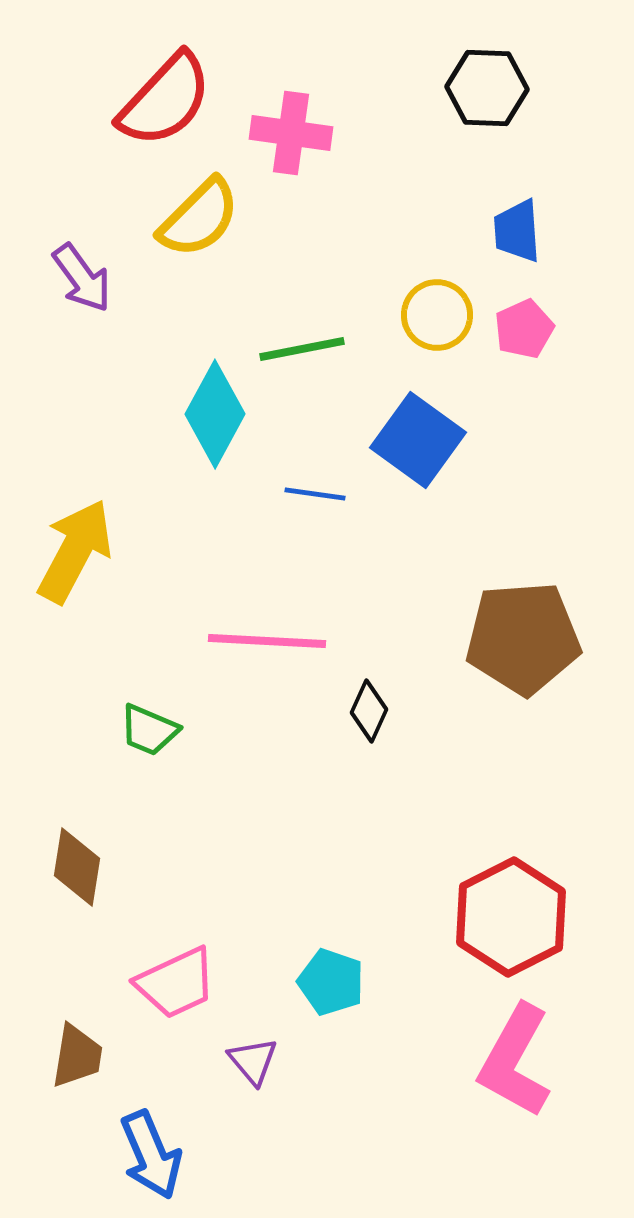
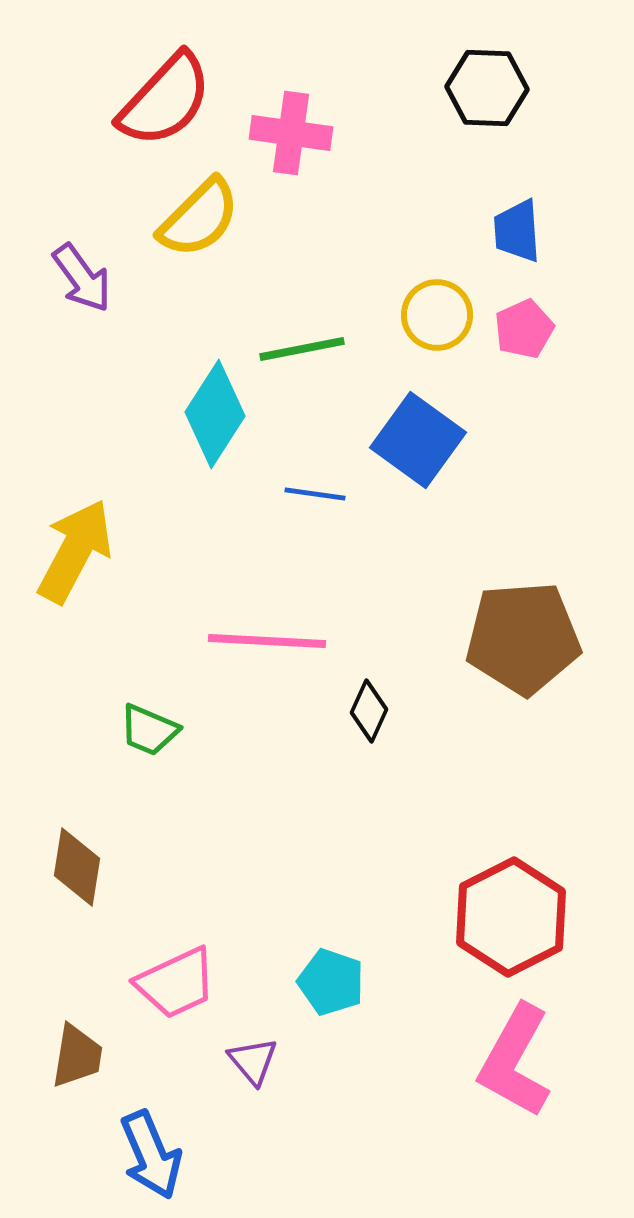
cyan diamond: rotated 4 degrees clockwise
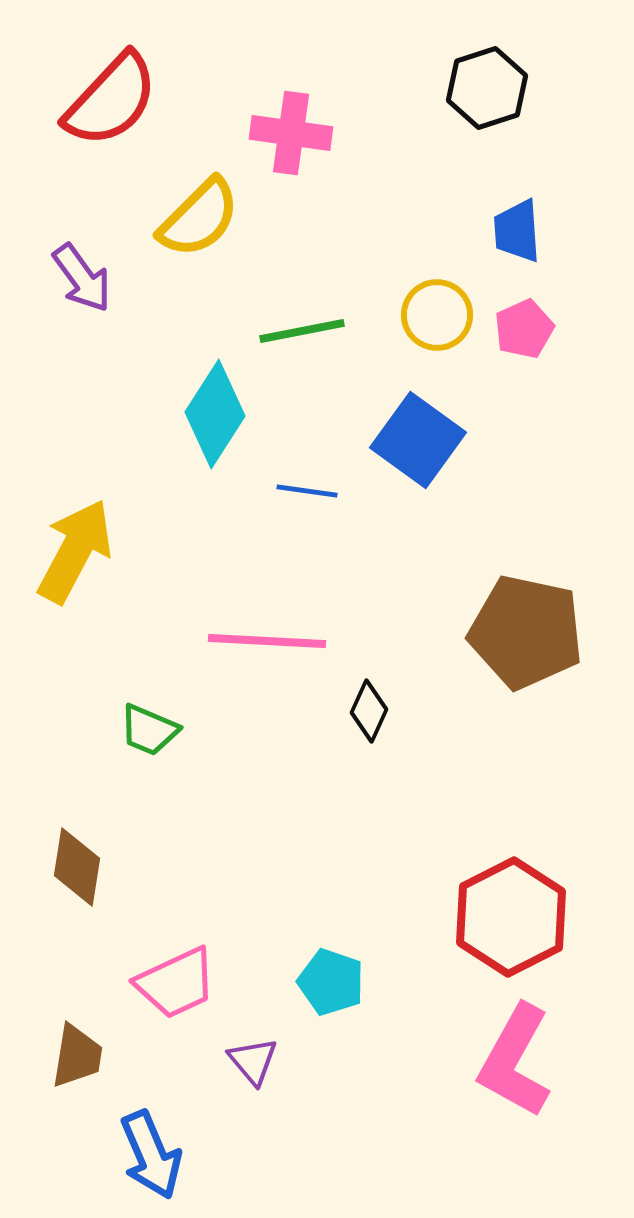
black hexagon: rotated 20 degrees counterclockwise
red semicircle: moved 54 px left
green line: moved 18 px up
blue line: moved 8 px left, 3 px up
brown pentagon: moved 3 px right, 6 px up; rotated 16 degrees clockwise
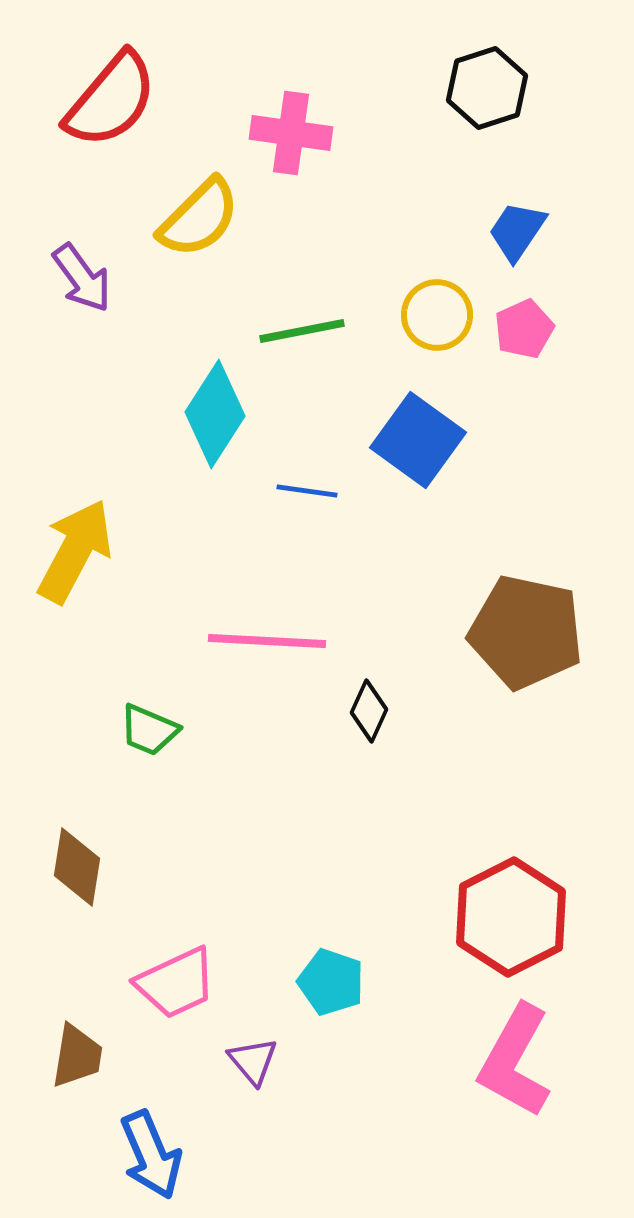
red semicircle: rotated 3 degrees counterclockwise
blue trapezoid: rotated 38 degrees clockwise
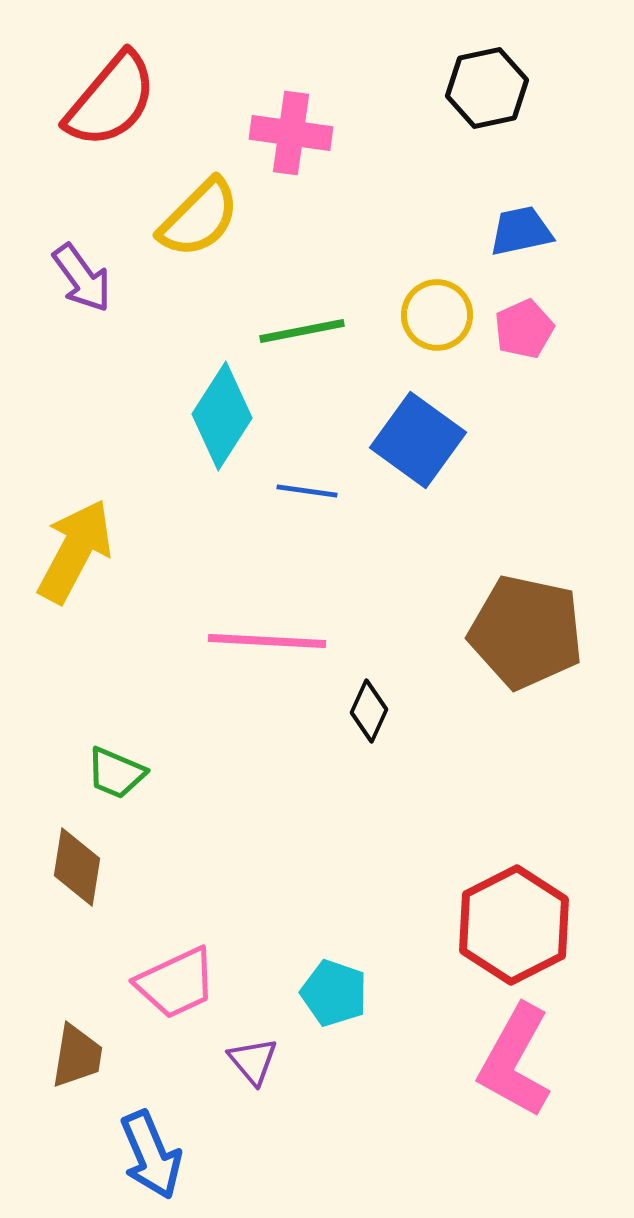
black hexagon: rotated 6 degrees clockwise
blue trapezoid: moved 4 px right; rotated 44 degrees clockwise
cyan diamond: moved 7 px right, 2 px down
green trapezoid: moved 33 px left, 43 px down
red hexagon: moved 3 px right, 8 px down
cyan pentagon: moved 3 px right, 11 px down
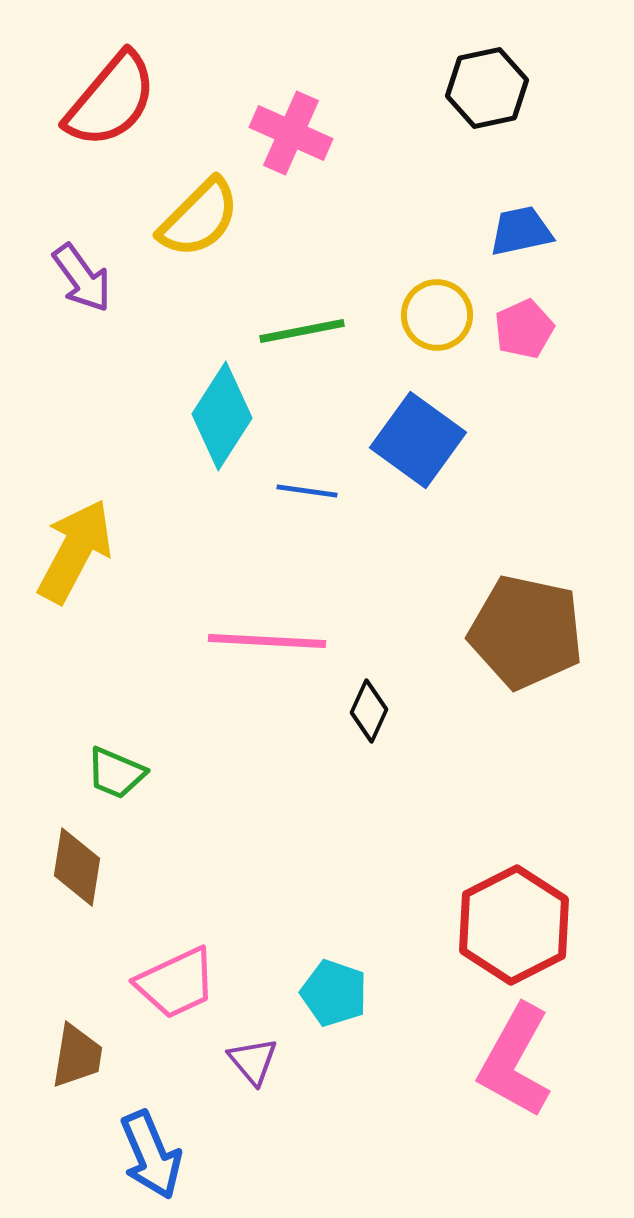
pink cross: rotated 16 degrees clockwise
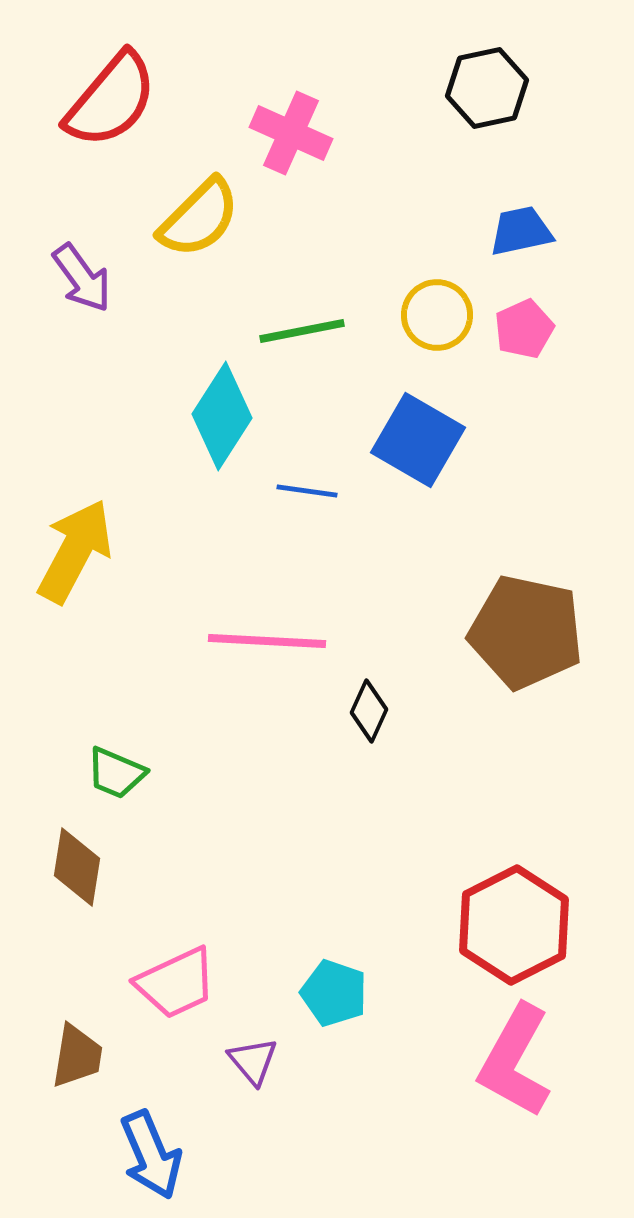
blue square: rotated 6 degrees counterclockwise
